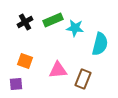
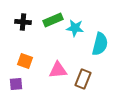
black cross: moved 2 px left; rotated 35 degrees clockwise
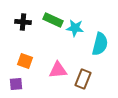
green rectangle: rotated 48 degrees clockwise
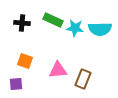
black cross: moved 1 px left, 1 px down
cyan semicircle: moved 15 px up; rotated 75 degrees clockwise
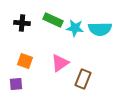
pink triangle: moved 2 px right, 7 px up; rotated 30 degrees counterclockwise
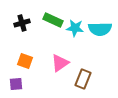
black cross: rotated 21 degrees counterclockwise
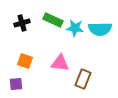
pink triangle: rotated 42 degrees clockwise
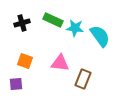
cyan semicircle: moved 7 px down; rotated 125 degrees counterclockwise
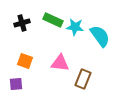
cyan star: moved 1 px up
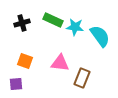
brown rectangle: moved 1 px left, 1 px up
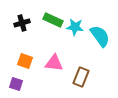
pink triangle: moved 6 px left
brown rectangle: moved 1 px left, 1 px up
purple square: rotated 24 degrees clockwise
